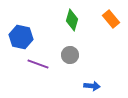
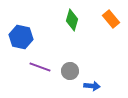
gray circle: moved 16 px down
purple line: moved 2 px right, 3 px down
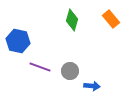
blue hexagon: moved 3 px left, 4 px down
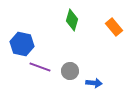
orange rectangle: moved 3 px right, 8 px down
blue hexagon: moved 4 px right, 3 px down
blue arrow: moved 2 px right, 3 px up
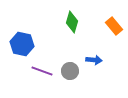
green diamond: moved 2 px down
orange rectangle: moved 1 px up
purple line: moved 2 px right, 4 px down
blue arrow: moved 23 px up
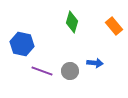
blue arrow: moved 1 px right, 3 px down
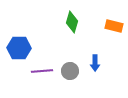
orange rectangle: rotated 36 degrees counterclockwise
blue hexagon: moved 3 px left, 4 px down; rotated 10 degrees counterclockwise
blue arrow: rotated 84 degrees clockwise
purple line: rotated 25 degrees counterclockwise
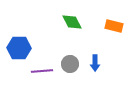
green diamond: rotated 45 degrees counterclockwise
gray circle: moved 7 px up
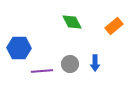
orange rectangle: rotated 54 degrees counterclockwise
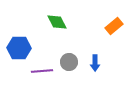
green diamond: moved 15 px left
gray circle: moved 1 px left, 2 px up
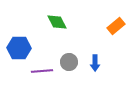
orange rectangle: moved 2 px right
